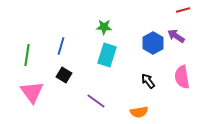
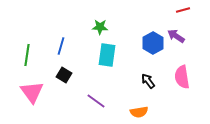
green star: moved 4 px left
cyan rectangle: rotated 10 degrees counterclockwise
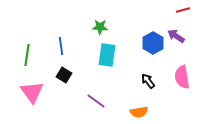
blue line: rotated 24 degrees counterclockwise
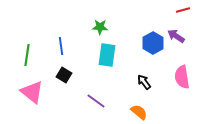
black arrow: moved 4 px left, 1 px down
pink triangle: rotated 15 degrees counterclockwise
orange semicircle: rotated 132 degrees counterclockwise
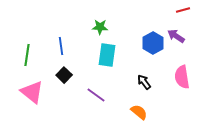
black square: rotated 14 degrees clockwise
purple line: moved 6 px up
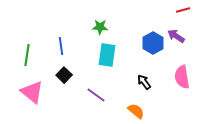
orange semicircle: moved 3 px left, 1 px up
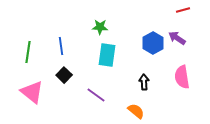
purple arrow: moved 1 px right, 2 px down
green line: moved 1 px right, 3 px up
black arrow: rotated 35 degrees clockwise
